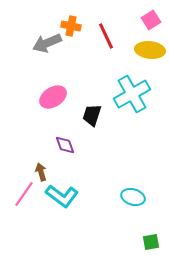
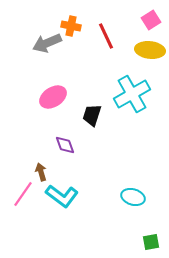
pink line: moved 1 px left
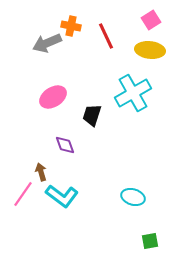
cyan cross: moved 1 px right, 1 px up
green square: moved 1 px left, 1 px up
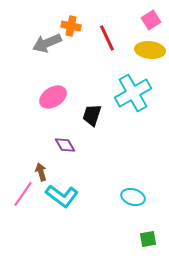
red line: moved 1 px right, 2 px down
purple diamond: rotated 10 degrees counterclockwise
green square: moved 2 px left, 2 px up
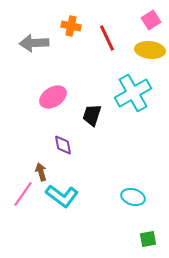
gray arrow: moved 13 px left; rotated 20 degrees clockwise
purple diamond: moved 2 px left; rotated 20 degrees clockwise
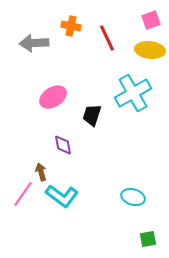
pink square: rotated 12 degrees clockwise
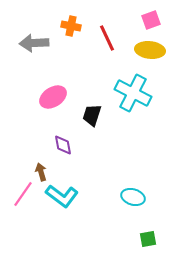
cyan cross: rotated 33 degrees counterclockwise
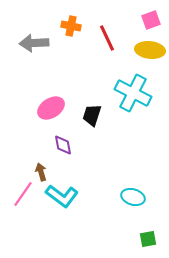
pink ellipse: moved 2 px left, 11 px down
